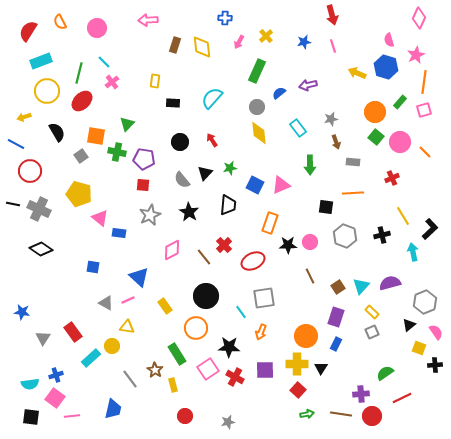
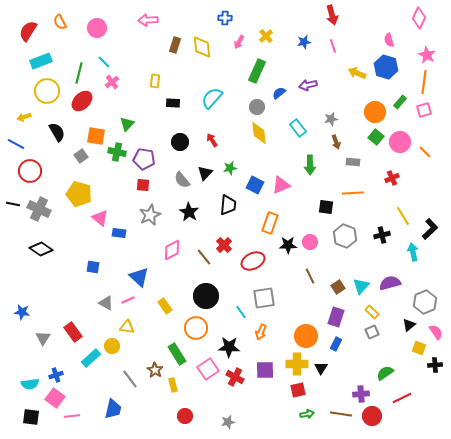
pink star at (416, 55): moved 11 px right; rotated 18 degrees counterclockwise
red square at (298, 390): rotated 35 degrees clockwise
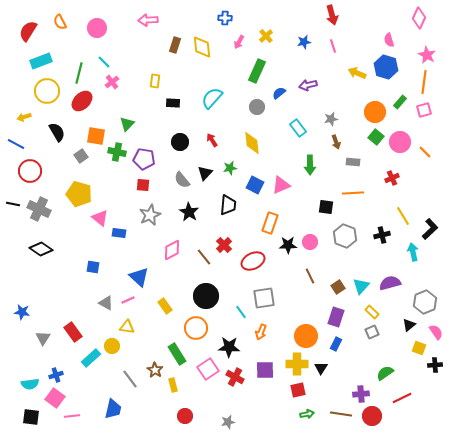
yellow diamond at (259, 133): moved 7 px left, 10 px down
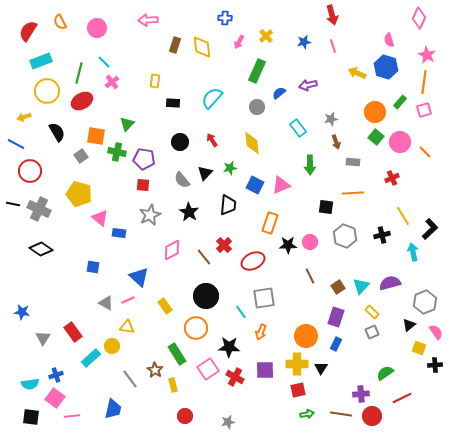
red ellipse at (82, 101): rotated 15 degrees clockwise
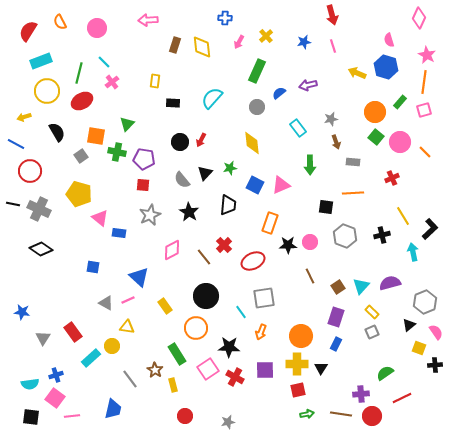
red arrow at (212, 140): moved 11 px left; rotated 120 degrees counterclockwise
orange circle at (306, 336): moved 5 px left
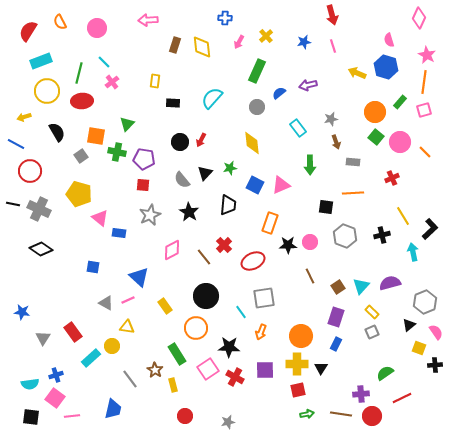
red ellipse at (82, 101): rotated 25 degrees clockwise
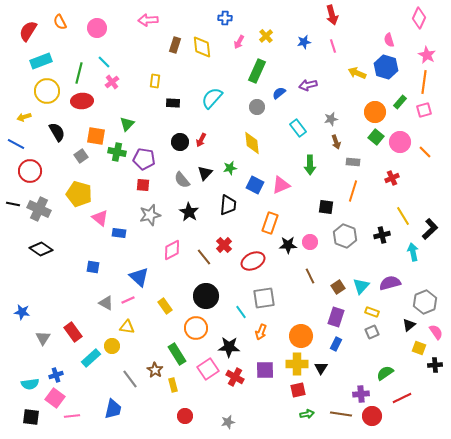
orange line at (353, 193): moved 2 px up; rotated 70 degrees counterclockwise
gray star at (150, 215): rotated 10 degrees clockwise
yellow rectangle at (372, 312): rotated 24 degrees counterclockwise
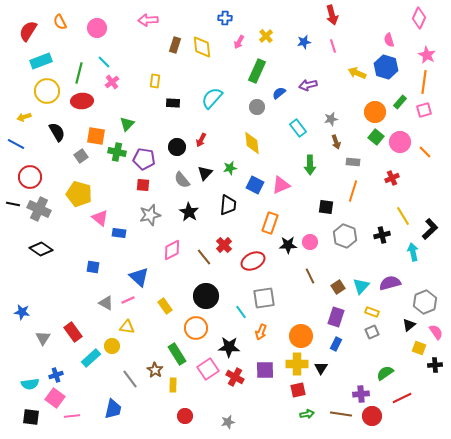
black circle at (180, 142): moved 3 px left, 5 px down
red circle at (30, 171): moved 6 px down
yellow rectangle at (173, 385): rotated 16 degrees clockwise
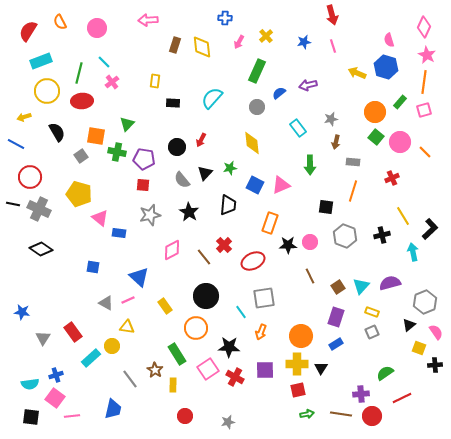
pink diamond at (419, 18): moved 5 px right, 9 px down
brown arrow at (336, 142): rotated 32 degrees clockwise
blue rectangle at (336, 344): rotated 32 degrees clockwise
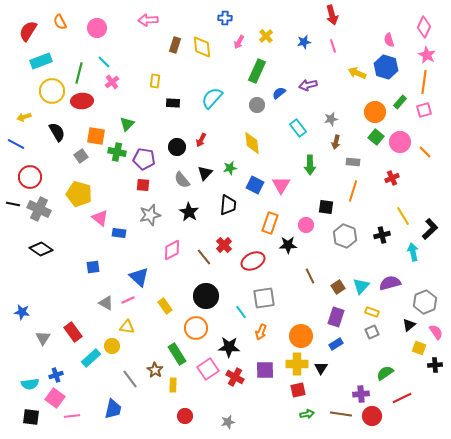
yellow circle at (47, 91): moved 5 px right
gray circle at (257, 107): moved 2 px up
pink triangle at (281, 185): rotated 36 degrees counterclockwise
pink circle at (310, 242): moved 4 px left, 17 px up
blue square at (93, 267): rotated 16 degrees counterclockwise
